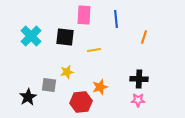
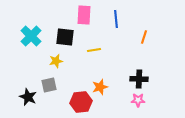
yellow star: moved 11 px left, 11 px up
gray square: rotated 21 degrees counterclockwise
black star: rotated 18 degrees counterclockwise
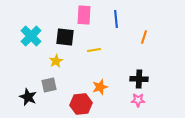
yellow star: rotated 16 degrees counterclockwise
red hexagon: moved 2 px down
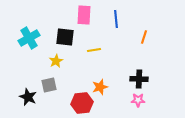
cyan cross: moved 2 px left, 2 px down; rotated 15 degrees clockwise
red hexagon: moved 1 px right, 1 px up
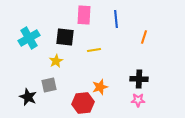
red hexagon: moved 1 px right
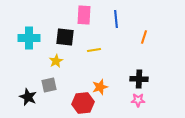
cyan cross: rotated 30 degrees clockwise
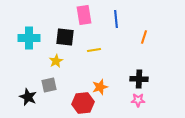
pink rectangle: rotated 12 degrees counterclockwise
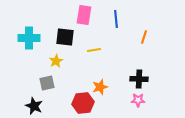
pink rectangle: rotated 18 degrees clockwise
gray square: moved 2 px left, 2 px up
black star: moved 6 px right, 9 px down
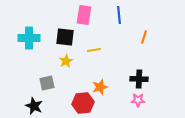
blue line: moved 3 px right, 4 px up
yellow star: moved 10 px right
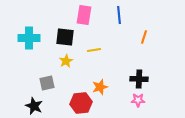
red hexagon: moved 2 px left
